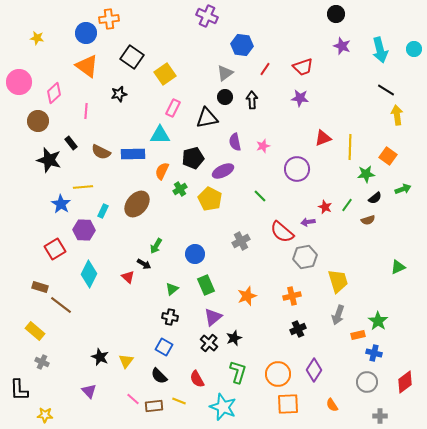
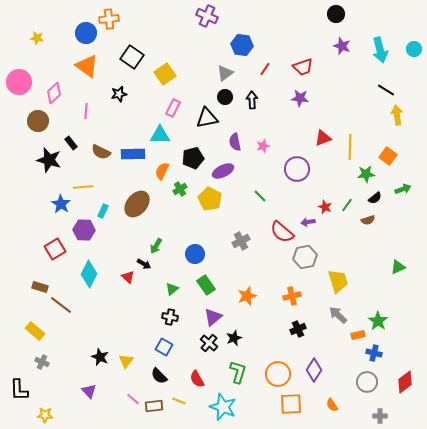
green rectangle at (206, 285): rotated 12 degrees counterclockwise
gray arrow at (338, 315): rotated 114 degrees clockwise
orange square at (288, 404): moved 3 px right
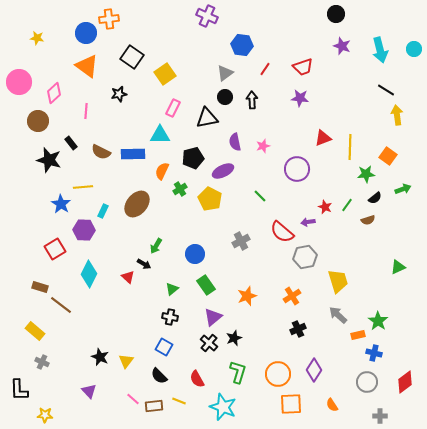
orange cross at (292, 296): rotated 18 degrees counterclockwise
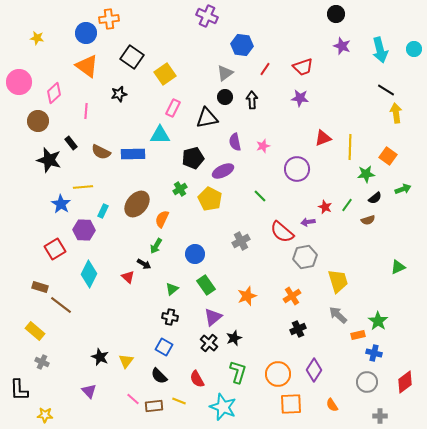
yellow arrow at (397, 115): moved 1 px left, 2 px up
orange semicircle at (162, 171): moved 48 px down
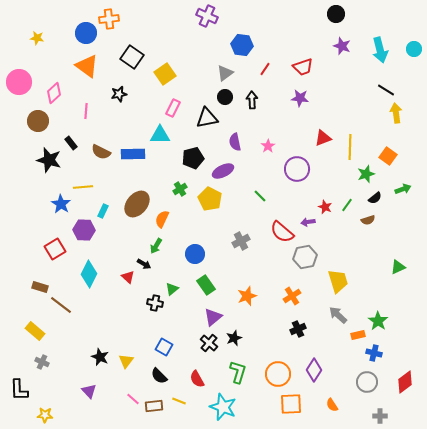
pink star at (263, 146): moved 5 px right; rotated 16 degrees counterclockwise
green star at (366, 174): rotated 12 degrees counterclockwise
black cross at (170, 317): moved 15 px left, 14 px up
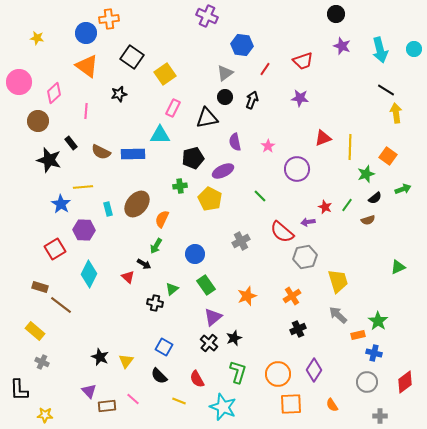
red trapezoid at (303, 67): moved 6 px up
black arrow at (252, 100): rotated 24 degrees clockwise
green cross at (180, 189): moved 3 px up; rotated 24 degrees clockwise
cyan rectangle at (103, 211): moved 5 px right, 2 px up; rotated 40 degrees counterclockwise
brown rectangle at (154, 406): moved 47 px left
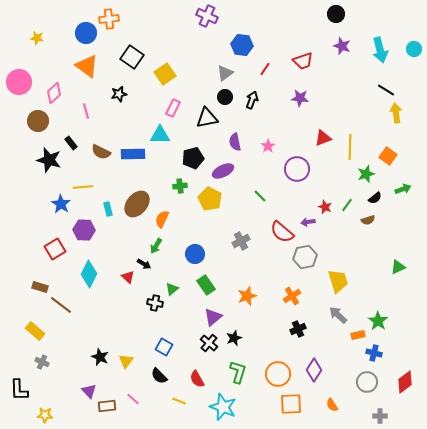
pink line at (86, 111): rotated 21 degrees counterclockwise
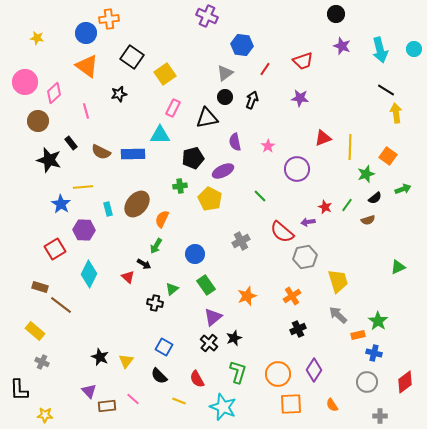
pink circle at (19, 82): moved 6 px right
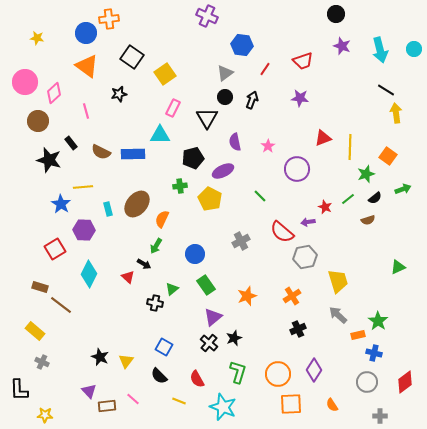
black triangle at (207, 118): rotated 50 degrees counterclockwise
green line at (347, 205): moved 1 px right, 6 px up; rotated 16 degrees clockwise
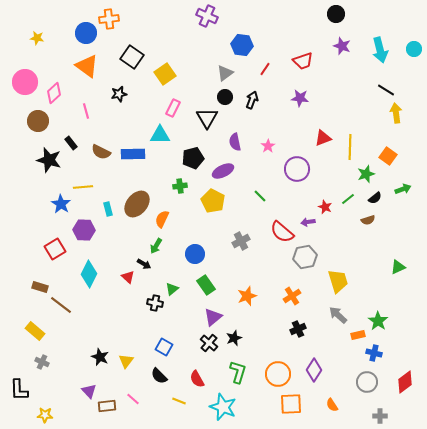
yellow pentagon at (210, 199): moved 3 px right, 2 px down
